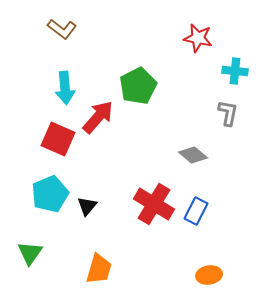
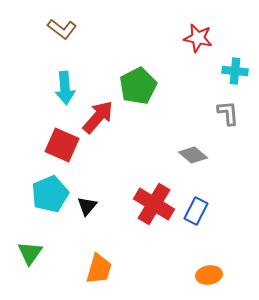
gray L-shape: rotated 16 degrees counterclockwise
red square: moved 4 px right, 6 px down
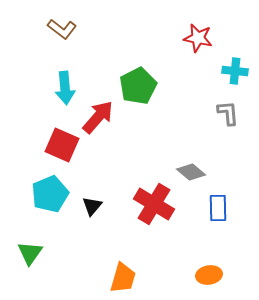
gray diamond: moved 2 px left, 17 px down
black triangle: moved 5 px right
blue rectangle: moved 22 px right, 3 px up; rotated 28 degrees counterclockwise
orange trapezoid: moved 24 px right, 9 px down
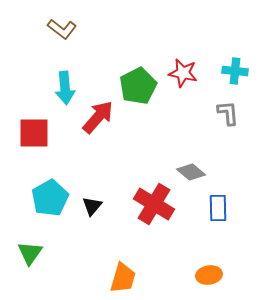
red star: moved 15 px left, 35 px down
red square: moved 28 px left, 12 px up; rotated 24 degrees counterclockwise
cyan pentagon: moved 4 px down; rotated 6 degrees counterclockwise
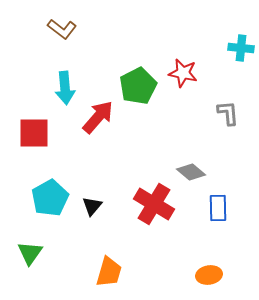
cyan cross: moved 6 px right, 23 px up
orange trapezoid: moved 14 px left, 6 px up
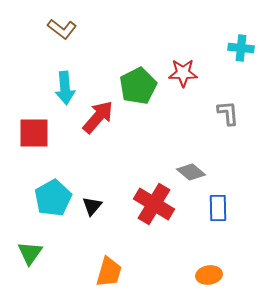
red star: rotated 12 degrees counterclockwise
cyan pentagon: moved 3 px right
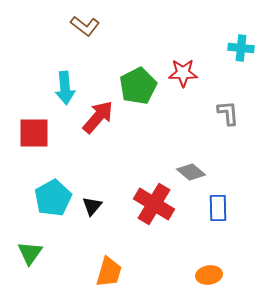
brown L-shape: moved 23 px right, 3 px up
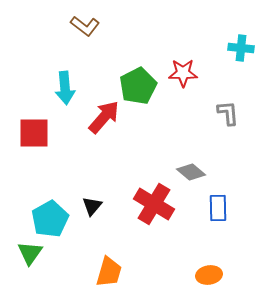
red arrow: moved 6 px right
cyan pentagon: moved 3 px left, 21 px down
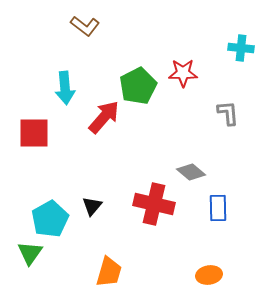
red cross: rotated 18 degrees counterclockwise
